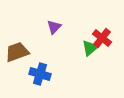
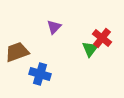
green triangle: moved 1 px down; rotated 12 degrees counterclockwise
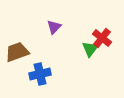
blue cross: rotated 30 degrees counterclockwise
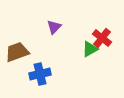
green triangle: rotated 24 degrees clockwise
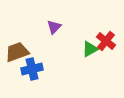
red cross: moved 4 px right, 3 px down
blue cross: moved 8 px left, 5 px up
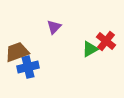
blue cross: moved 4 px left, 2 px up
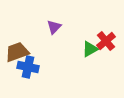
red cross: rotated 12 degrees clockwise
blue cross: rotated 25 degrees clockwise
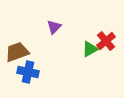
blue cross: moved 5 px down
